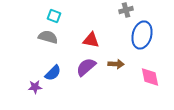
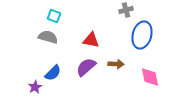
purple star: rotated 24 degrees counterclockwise
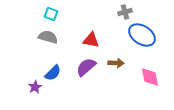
gray cross: moved 1 px left, 2 px down
cyan square: moved 3 px left, 2 px up
blue ellipse: rotated 72 degrees counterclockwise
brown arrow: moved 1 px up
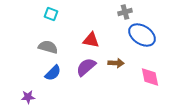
gray semicircle: moved 10 px down
purple star: moved 7 px left, 10 px down; rotated 24 degrees clockwise
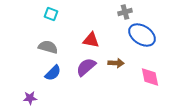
purple star: moved 2 px right, 1 px down
